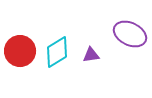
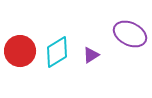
purple triangle: rotated 24 degrees counterclockwise
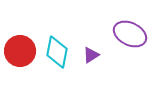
cyan diamond: rotated 48 degrees counterclockwise
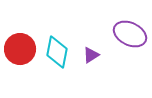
red circle: moved 2 px up
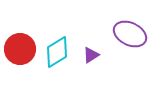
cyan diamond: rotated 48 degrees clockwise
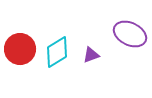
purple triangle: rotated 12 degrees clockwise
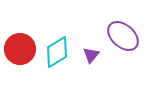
purple ellipse: moved 7 px left, 2 px down; rotated 16 degrees clockwise
purple triangle: rotated 30 degrees counterclockwise
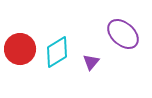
purple ellipse: moved 2 px up
purple triangle: moved 7 px down
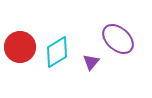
purple ellipse: moved 5 px left, 5 px down
red circle: moved 2 px up
